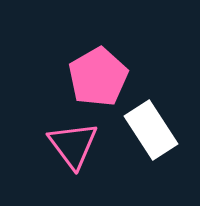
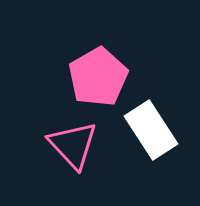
pink triangle: rotated 6 degrees counterclockwise
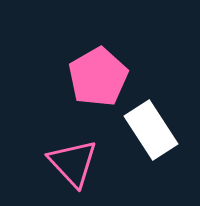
pink triangle: moved 18 px down
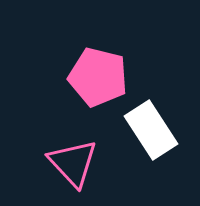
pink pentagon: rotated 28 degrees counterclockwise
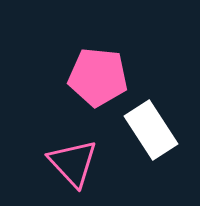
pink pentagon: rotated 8 degrees counterclockwise
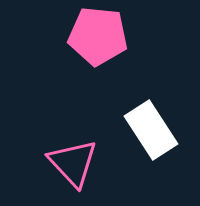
pink pentagon: moved 41 px up
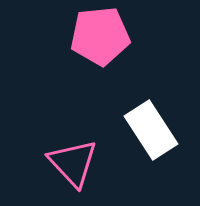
pink pentagon: moved 2 px right; rotated 12 degrees counterclockwise
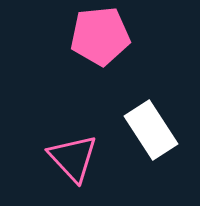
pink triangle: moved 5 px up
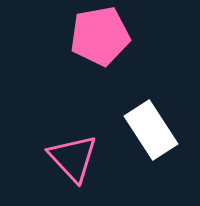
pink pentagon: rotated 4 degrees counterclockwise
